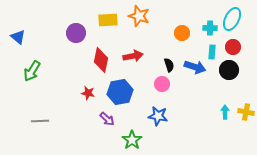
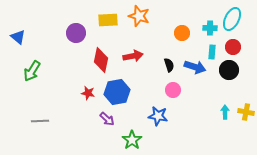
pink circle: moved 11 px right, 6 px down
blue hexagon: moved 3 px left
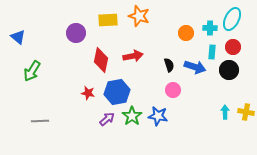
orange circle: moved 4 px right
purple arrow: rotated 84 degrees counterclockwise
green star: moved 24 px up
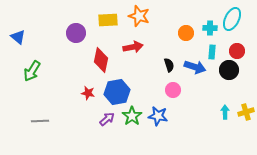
red circle: moved 4 px right, 4 px down
red arrow: moved 9 px up
yellow cross: rotated 28 degrees counterclockwise
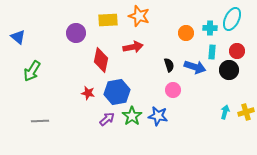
cyan arrow: rotated 16 degrees clockwise
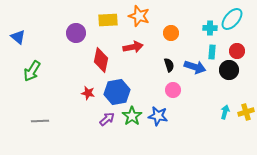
cyan ellipse: rotated 15 degrees clockwise
orange circle: moved 15 px left
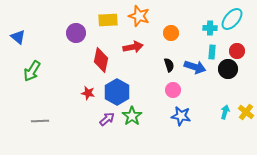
black circle: moved 1 px left, 1 px up
blue hexagon: rotated 20 degrees counterclockwise
yellow cross: rotated 35 degrees counterclockwise
blue star: moved 23 px right
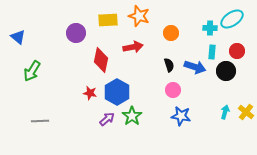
cyan ellipse: rotated 15 degrees clockwise
black circle: moved 2 px left, 2 px down
red star: moved 2 px right
